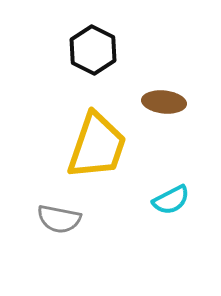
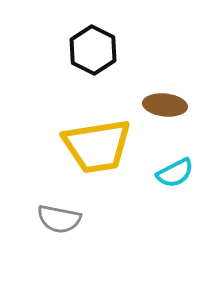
brown ellipse: moved 1 px right, 3 px down
yellow trapezoid: rotated 62 degrees clockwise
cyan semicircle: moved 4 px right, 27 px up
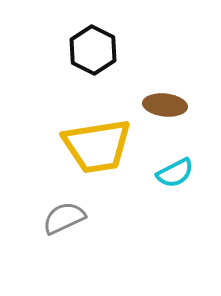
gray semicircle: moved 5 px right, 1 px up; rotated 144 degrees clockwise
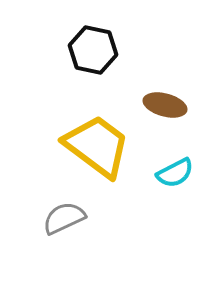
black hexagon: rotated 15 degrees counterclockwise
brown ellipse: rotated 9 degrees clockwise
yellow trapezoid: rotated 134 degrees counterclockwise
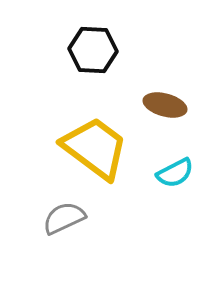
black hexagon: rotated 9 degrees counterclockwise
yellow trapezoid: moved 2 px left, 2 px down
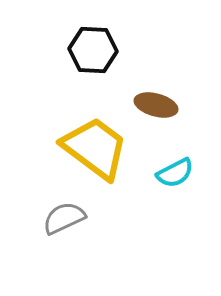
brown ellipse: moved 9 px left
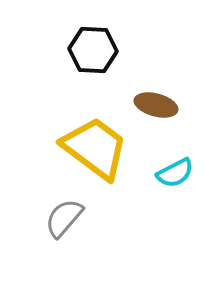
gray semicircle: rotated 24 degrees counterclockwise
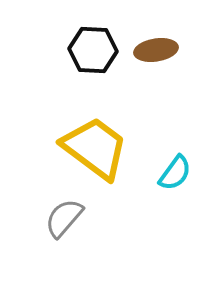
brown ellipse: moved 55 px up; rotated 24 degrees counterclockwise
cyan semicircle: rotated 27 degrees counterclockwise
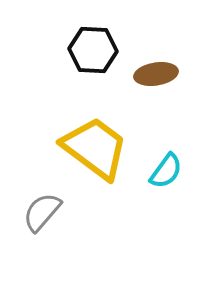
brown ellipse: moved 24 px down
cyan semicircle: moved 9 px left, 2 px up
gray semicircle: moved 22 px left, 6 px up
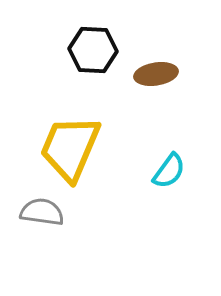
yellow trapezoid: moved 25 px left; rotated 104 degrees counterclockwise
cyan semicircle: moved 3 px right
gray semicircle: rotated 57 degrees clockwise
